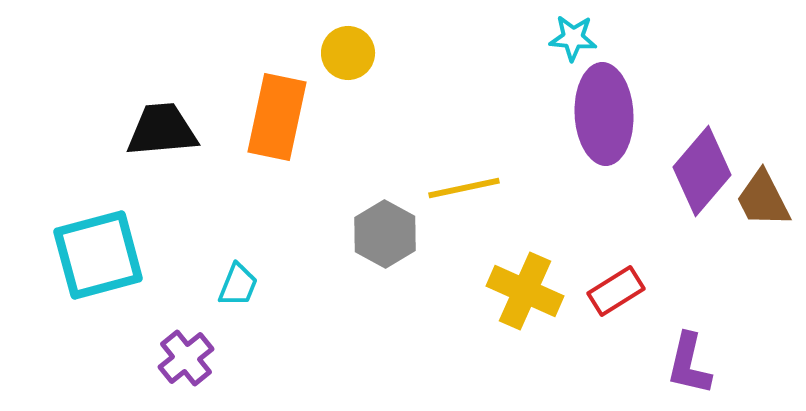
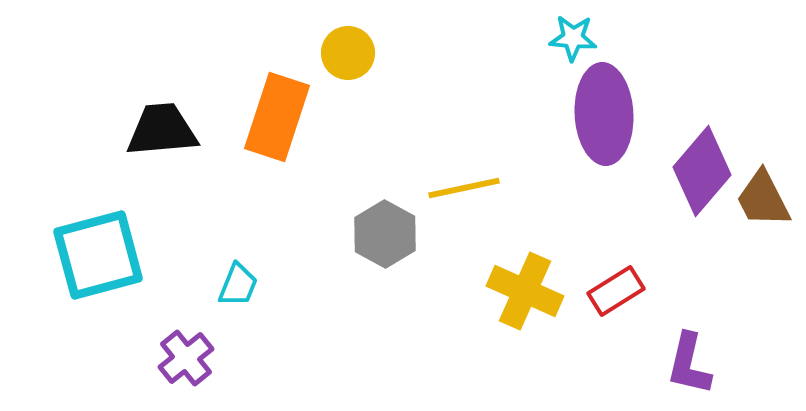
orange rectangle: rotated 6 degrees clockwise
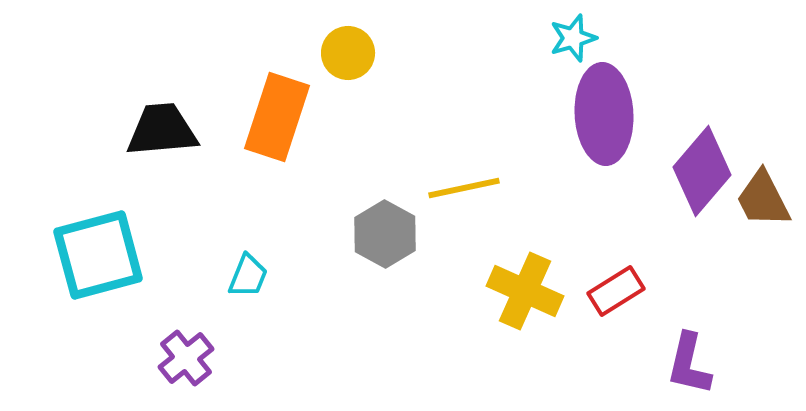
cyan star: rotated 21 degrees counterclockwise
cyan trapezoid: moved 10 px right, 9 px up
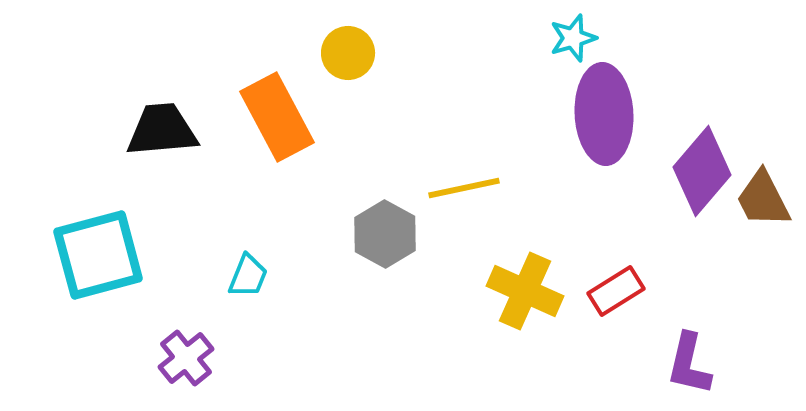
orange rectangle: rotated 46 degrees counterclockwise
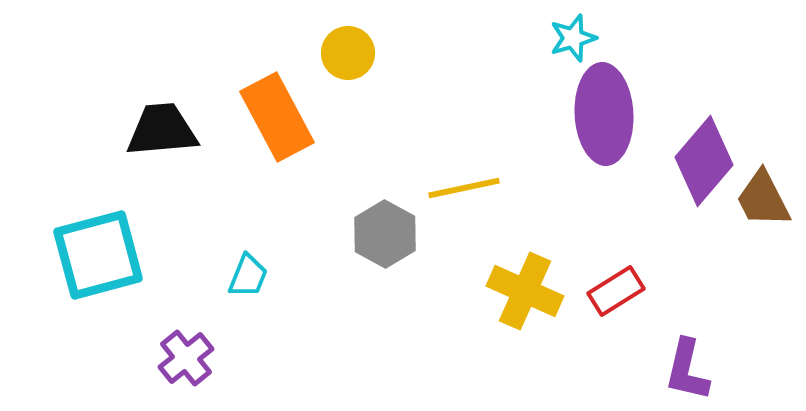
purple diamond: moved 2 px right, 10 px up
purple L-shape: moved 2 px left, 6 px down
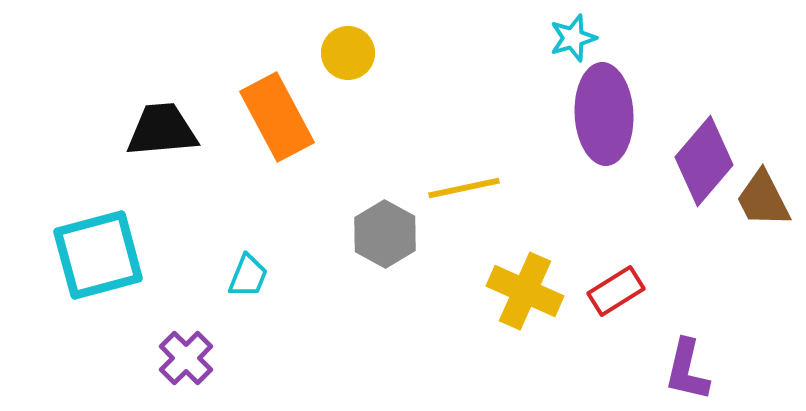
purple cross: rotated 6 degrees counterclockwise
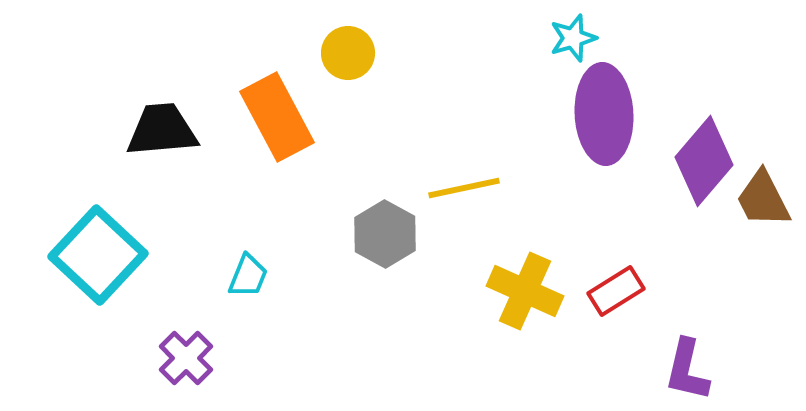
cyan square: rotated 32 degrees counterclockwise
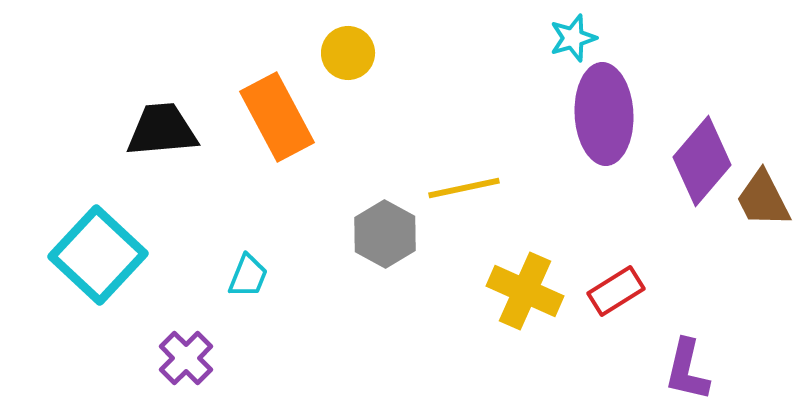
purple diamond: moved 2 px left
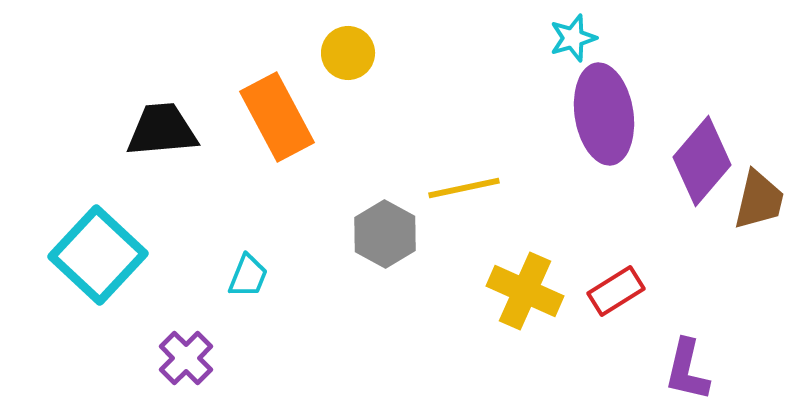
purple ellipse: rotated 6 degrees counterclockwise
brown trapezoid: moved 4 px left, 1 px down; rotated 140 degrees counterclockwise
